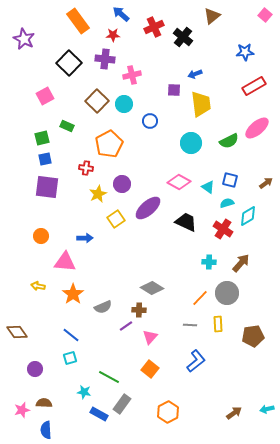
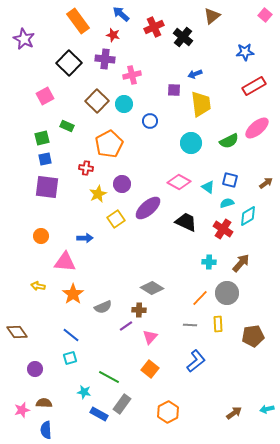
red star at (113, 35): rotated 16 degrees clockwise
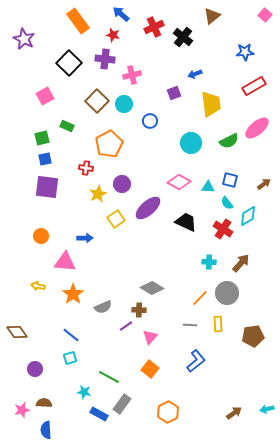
purple square at (174, 90): moved 3 px down; rotated 24 degrees counterclockwise
yellow trapezoid at (201, 104): moved 10 px right
brown arrow at (266, 183): moved 2 px left, 1 px down
cyan triangle at (208, 187): rotated 32 degrees counterclockwise
cyan semicircle at (227, 203): rotated 112 degrees counterclockwise
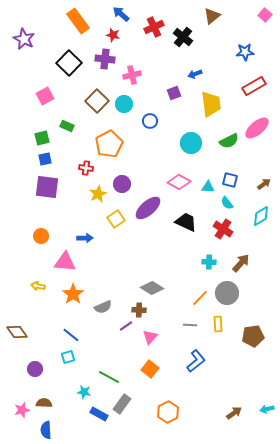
cyan diamond at (248, 216): moved 13 px right
cyan square at (70, 358): moved 2 px left, 1 px up
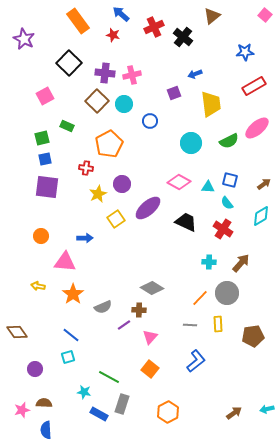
purple cross at (105, 59): moved 14 px down
purple line at (126, 326): moved 2 px left, 1 px up
gray rectangle at (122, 404): rotated 18 degrees counterclockwise
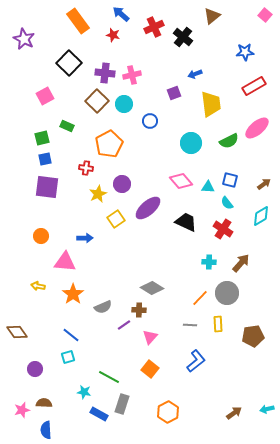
pink diamond at (179, 182): moved 2 px right, 1 px up; rotated 20 degrees clockwise
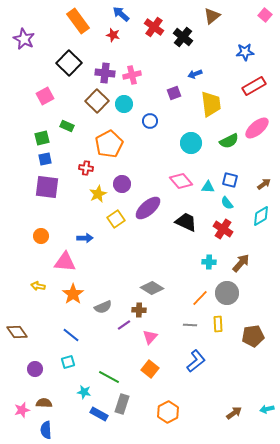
red cross at (154, 27): rotated 30 degrees counterclockwise
cyan square at (68, 357): moved 5 px down
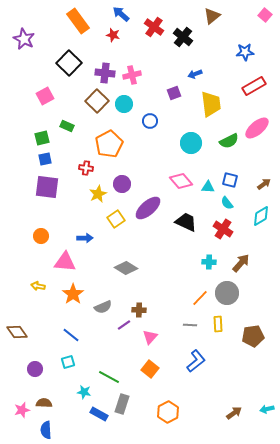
gray diamond at (152, 288): moved 26 px left, 20 px up
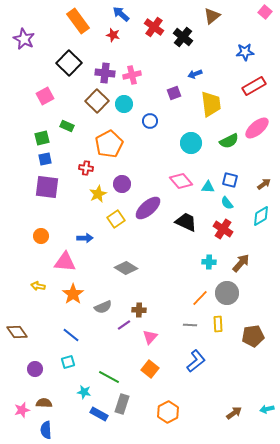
pink square at (265, 15): moved 3 px up
